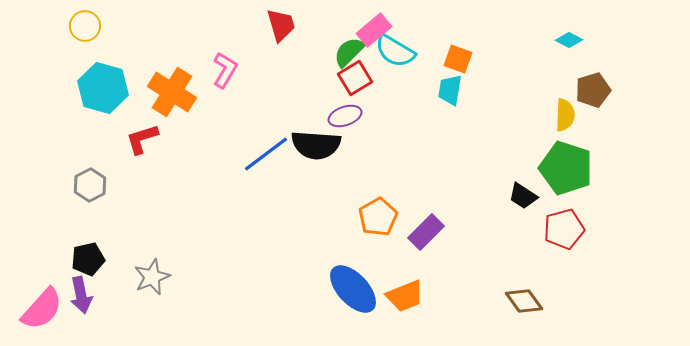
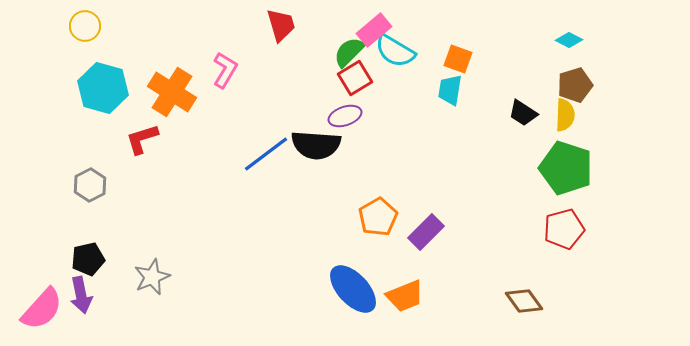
brown pentagon: moved 18 px left, 5 px up
black trapezoid: moved 83 px up
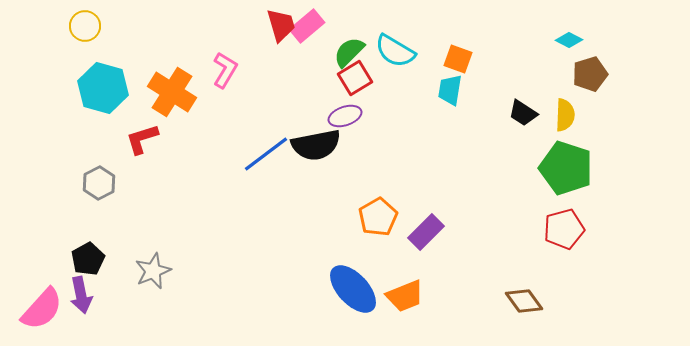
pink rectangle: moved 67 px left, 4 px up
brown pentagon: moved 15 px right, 11 px up
black semicircle: rotated 15 degrees counterclockwise
gray hexagon: moved 9 px right, 2 px up
black pentagon: rotated 16 degrees counterclockwise
gray star: moved 1 px right, 6 px up
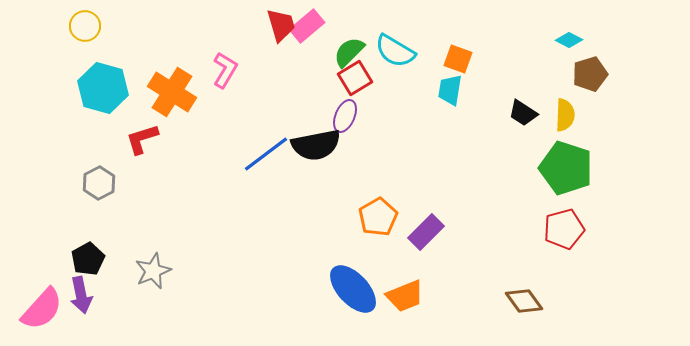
purple ellipse: rotated 48 degrees counterclockwise
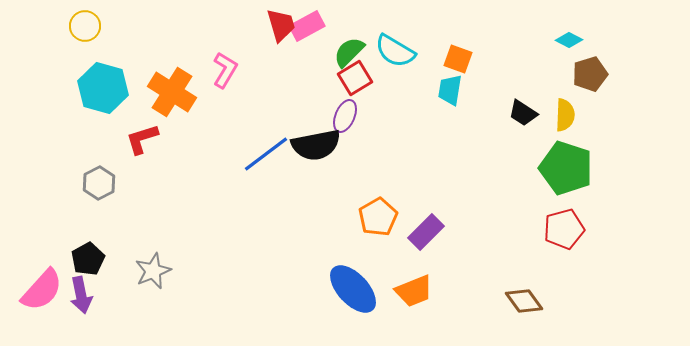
pink rectangle: rotated 12 degrees clockwise
orange trapezoid: moved 9 px right, 5 px up
pink semicircle: moved 19 px up
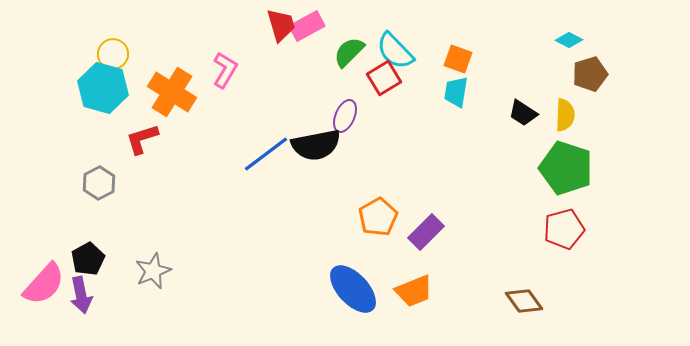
yellow circle: moved 28 px right, 28 px down
cyan semicircle: rotated 15 degrees clockwise
red square: moved 29 px right
cyan trapezoid: moved 6 px right, 2 px down
pink semicircle: moved 2 px right, 6 px up
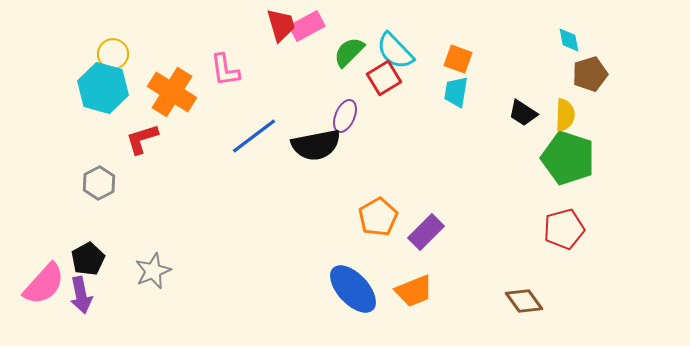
cyan diamond: rotated 52 degrees clockwise
pink L-shape: rotated 141 degrees clockwise
blue line: moved 12 px left, 18 px up
green pentagon: moved 2 px right, 10 px up
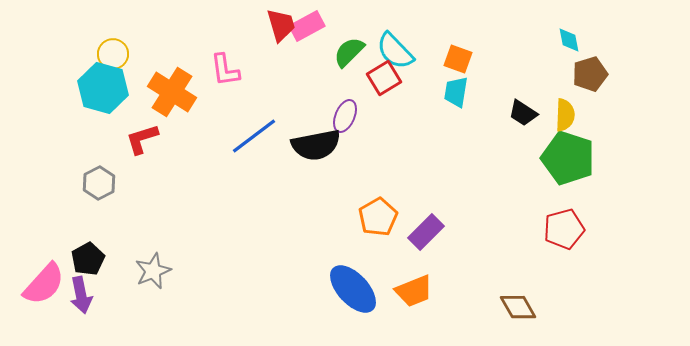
brown diamond: moved 6 px left, 6 px down; rotated 6 degrees clockwise
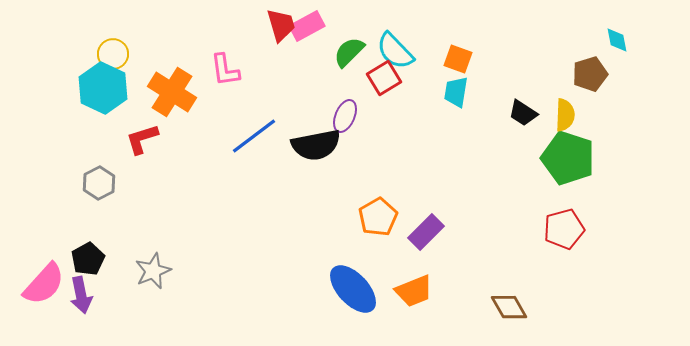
cyan diamond: moved 48 px right
cyan hexagon: rotated 9 degrees clockwise
brown diamond: moved 9 px left
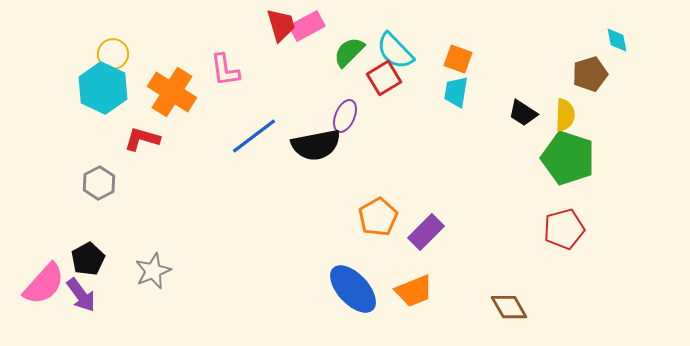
red L-shape: rotated 33 degrees clockwise
purple arrow: rotated 24 degrees counterclockwise
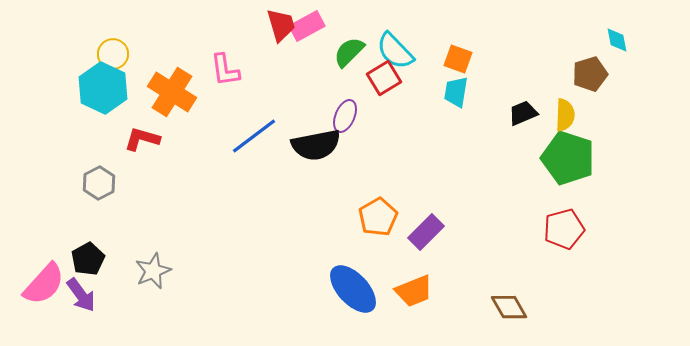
black trapezoid: rotated 124 degrees clockwise
